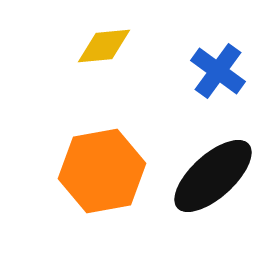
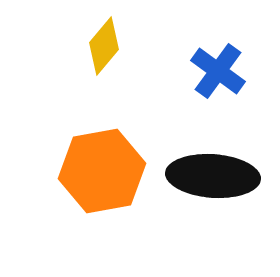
yellow diamond: rotated 44 degrees counterclockwise
black ellipse: rotated 46 degrees clockwise
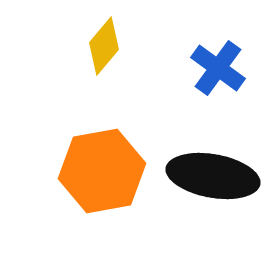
blue cross: moved 3 px up
black ellipse: rotated 6 degrees clockwise
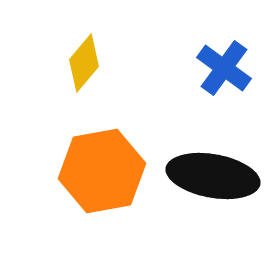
yellow diamond: moved 20 px left, 17 px down
blue cross: moved 6 px right
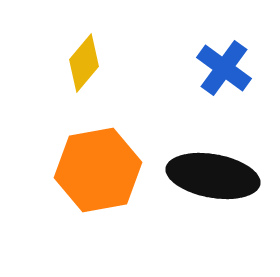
orange hexagon: moved 4 px left, 1 px up
